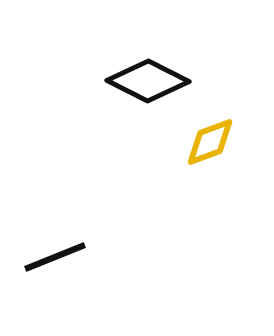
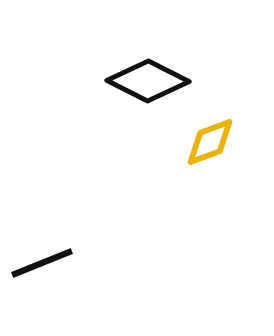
black line: moved 13 px left, 6 px down
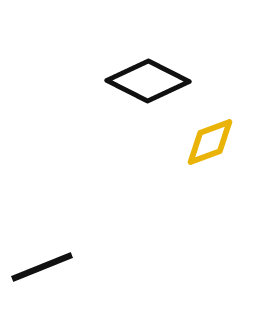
black line: moved 4 px down
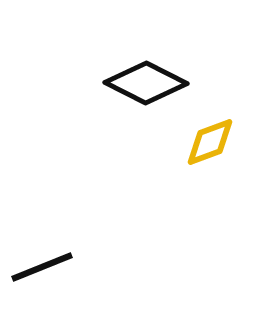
black diamond: moved 2 px left, 2 px down
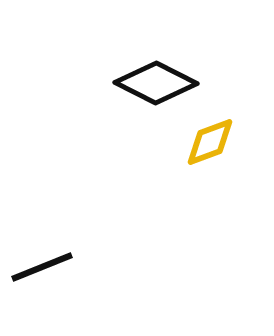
black diamond: moved 10 px right
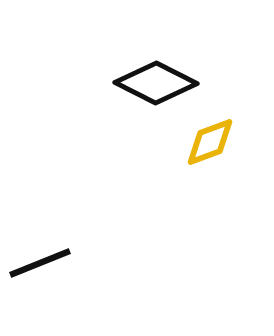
black line: moved 2 px left, 4 px up
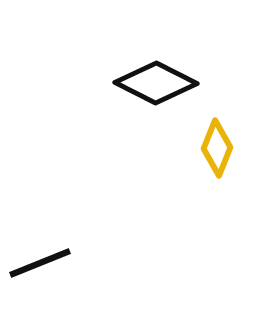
yellow diamond: moved 7 px right, 6 px down; rotated 48 degrees counterclockwise
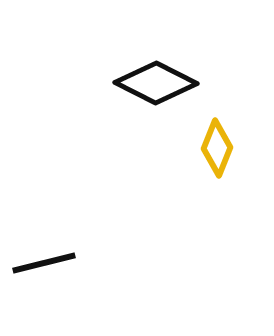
black line: moved 4 px right; rotated 8 degrees clockwise
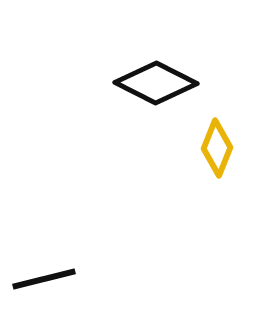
black line: moved 16 px down
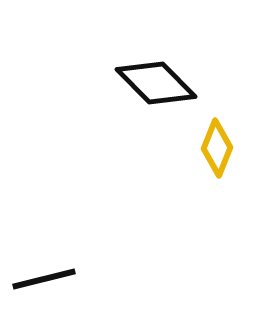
black diamond: rotated 18 degrees clockwise
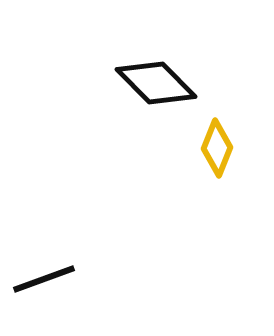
black line: rotated 6 degrees counterclockwise
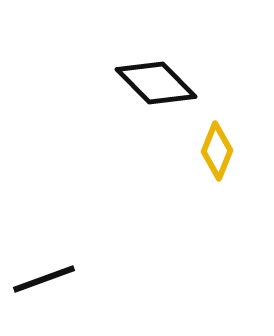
yellow diamond: moved 3 px down
